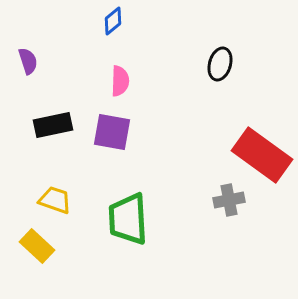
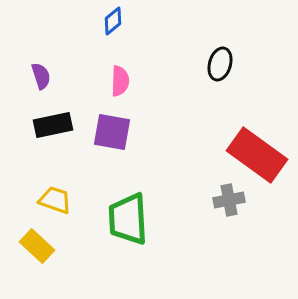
purple semicircle: moved 13 px right, 15 px down
red rectangle: moved 5 px left
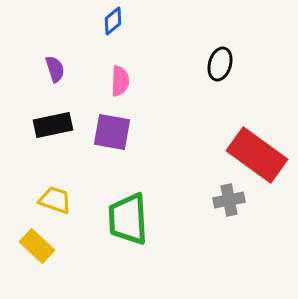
purple semicircle: moved 14 px right, 7 px up
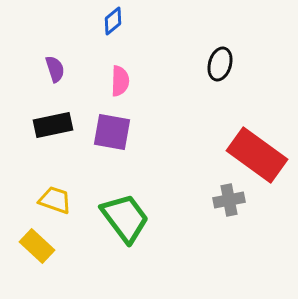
green trapezoid: moved 3 px left, 1 px up; rotated 146 degrees clockwise
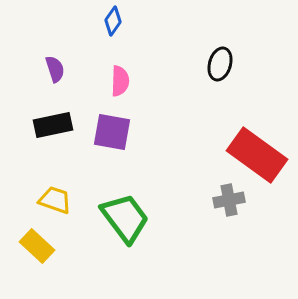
blue diamond: rotated 16 degrees counterclockwise
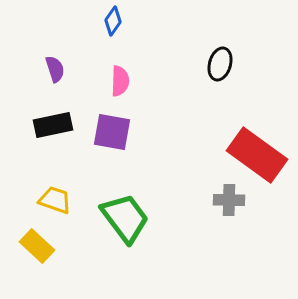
gray cross: rotated 12 degrees clockwise
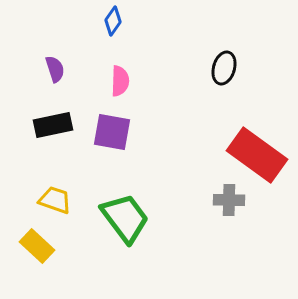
black ellipse: moved 4 px right, 4 px down
